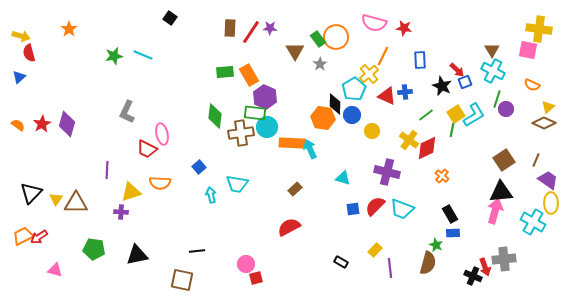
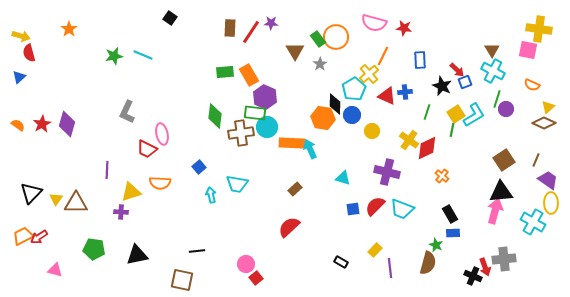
purple star at (270, 28): moved 1 px right, 5 px up
green line at (426, 115): moved 1 px right, 3 px up; rotated 35 degrees counterclockwise
red semicircle at (289, 227): rotated 15 degrees counterclockwise
red square at (256, 278): rotated 24 degrees counterclockwise
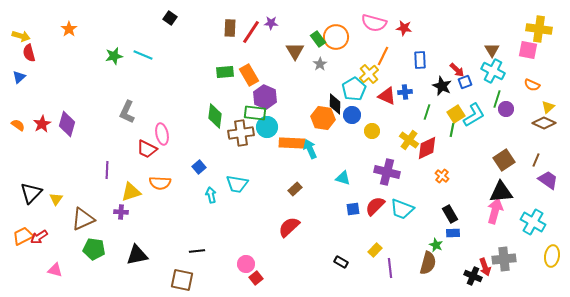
brown triangle at (76, 203): moved 7 px right, 16 px down; rotated 25 degrees counterclockwise
yellow ellipse at (551, 203): moved 1 px right, 53 px down; rotated 10 degrees clockwise
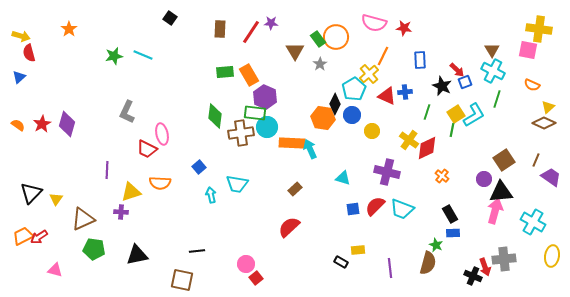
brown rectangle at (230, 28): moved 10 px left, 1 px down
black diamond at (335, 104): rotated 25 degrees clockwise
purple circle at (506, 109): moved 22 px left, 70 px down
purple trapezoid at (548, 180): moved 3 px right, 3 px up
yellow rectangle at (375, 250): moved 17 px left; rotated 40 degrees clockwise
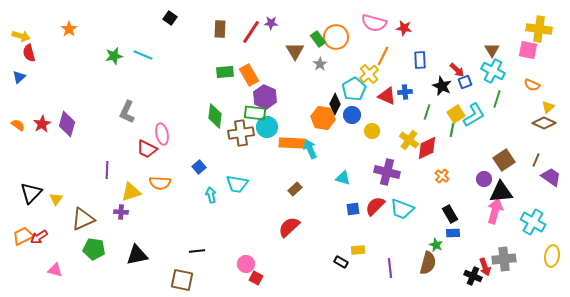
red square at (256, 278): rotated 24 degrees counterclockwise
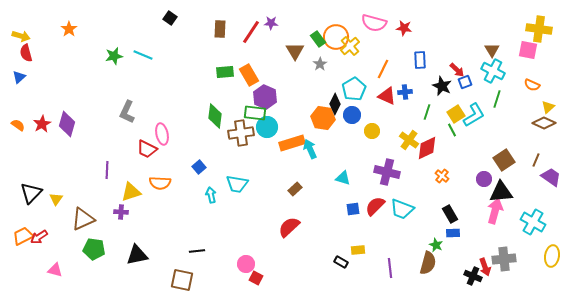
red semicircle at (29, 53): moved 3 px left
orange line at (383, 56): moved 13 px down
yellow cross at (369, 74): moved 19 px left, 28 px up
green line at (452, 130): rotated 40 degrees counterclockwise
orange rectangle at (292, 143): rotated 20 degrees counterclockwise
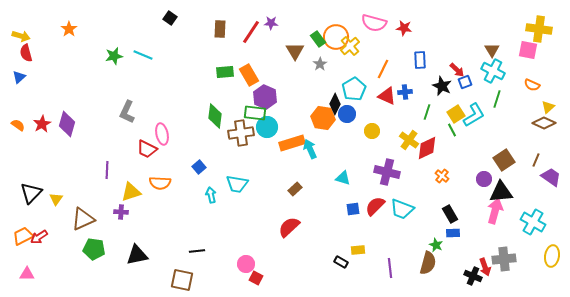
blue circle at (352, 115): moved 5 px left, 1 px up
pink triangle at (55, 270): moved 28 px left, 4 px down; rotated 14 degrees counterclockwise
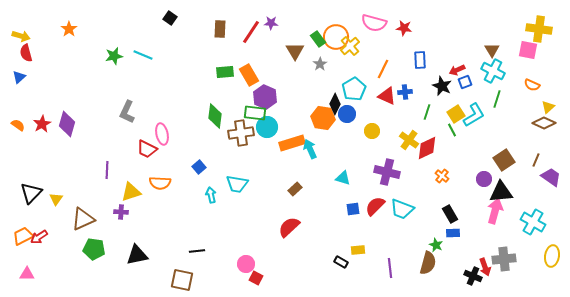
red arrow at (457, 70): rotated 112 degrees clockwise
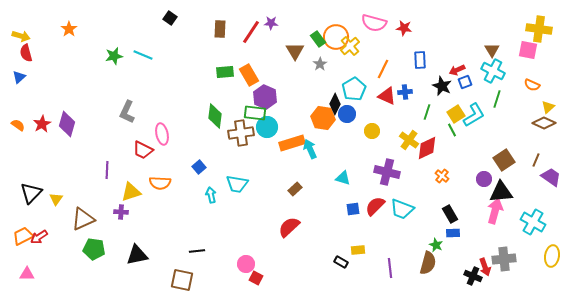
red trapezoid at (147, 149): moved 4 px left, 1 px down
